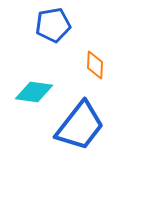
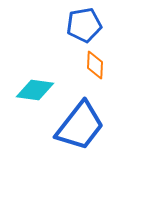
blue pentagon: moved 31 px right
cyan diamond: moved 1 px right, 2 px up
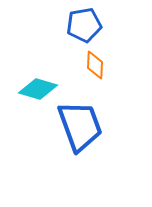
cyan diamond: moved 3 px right, 1 px up; rotated 9 degrees clockwise
blue trapezoid: rotated 58 degrees counterclockwise
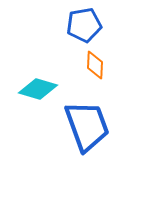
blue trapezoid: moved 7 px right
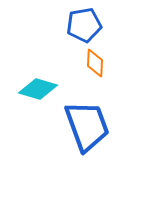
orange diamond: moved 2 px up
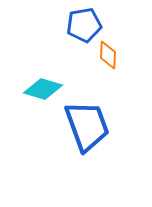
orange diamond: moved 13 px right, 8 px up
cyan diamond: moved 5 px right
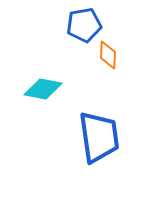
cyan diamond: rotated 6 degrees counterclockwise
blue trapezoid: moved 12 px right, 11 px down; rotated 12 degrees clockwise
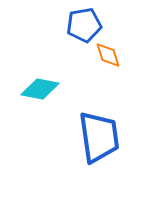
orange diamond: rotated 20 degrees counterclockwise
cyan diamond: moved 3 px left
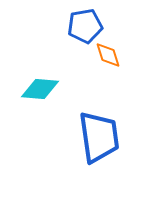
blue pentagon: moved 1 px right, 1 px down
cyan diamond: rotated 6 degrees counterclockwise
